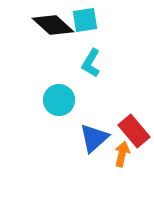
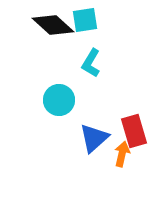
red rectangle: rotated 24 degrees clockwise
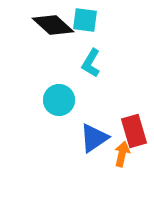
cyan square: rotated 16 degrees clockwise
blue triangle: rotated 8 degrees clockwise
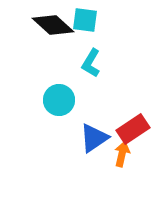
red rectangle: moved 1 px left, 2 px up; rotated 72 degrees clockwise
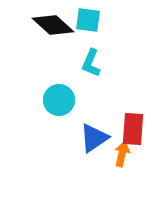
cyan square: moved 3 px right
cyan L-shape: rotated 8 degrees counterclockwise
red rectangle: rotated 52 degrees counterclockwise
